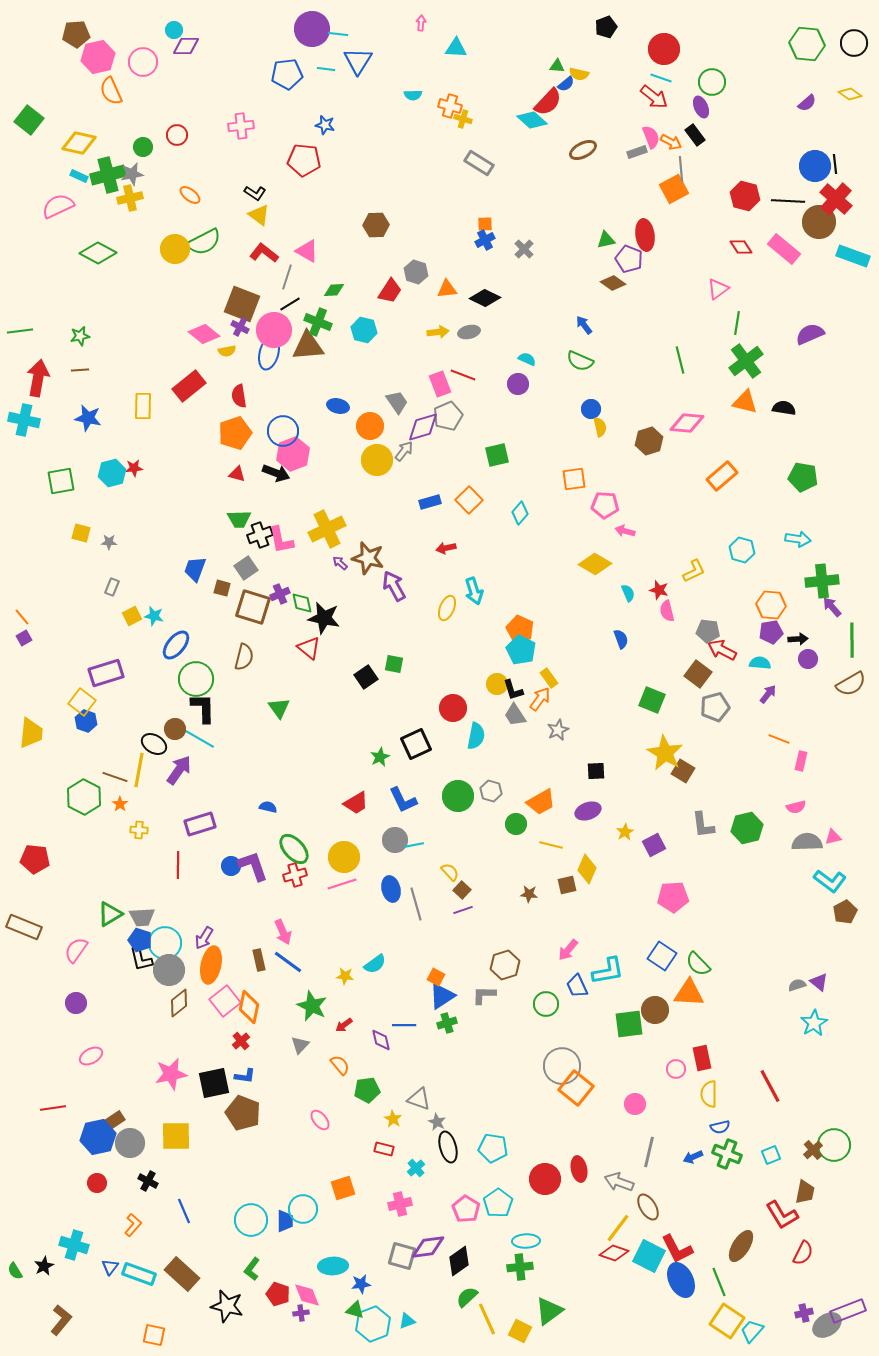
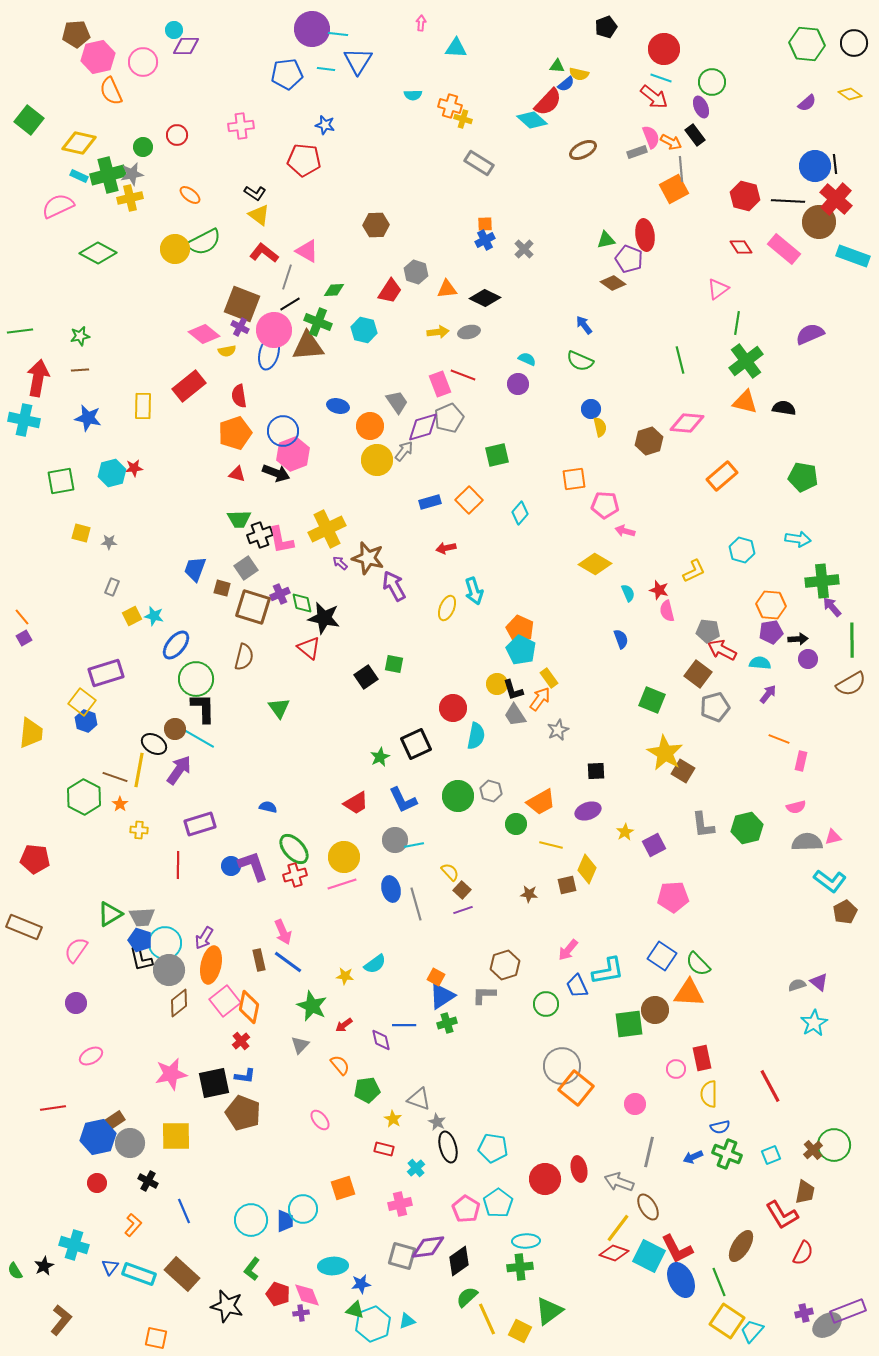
gray pentagon at (448, 416): moved 1 px right, 2 px down
orange square at (154, 1335): moved 2 px right, 3 px down
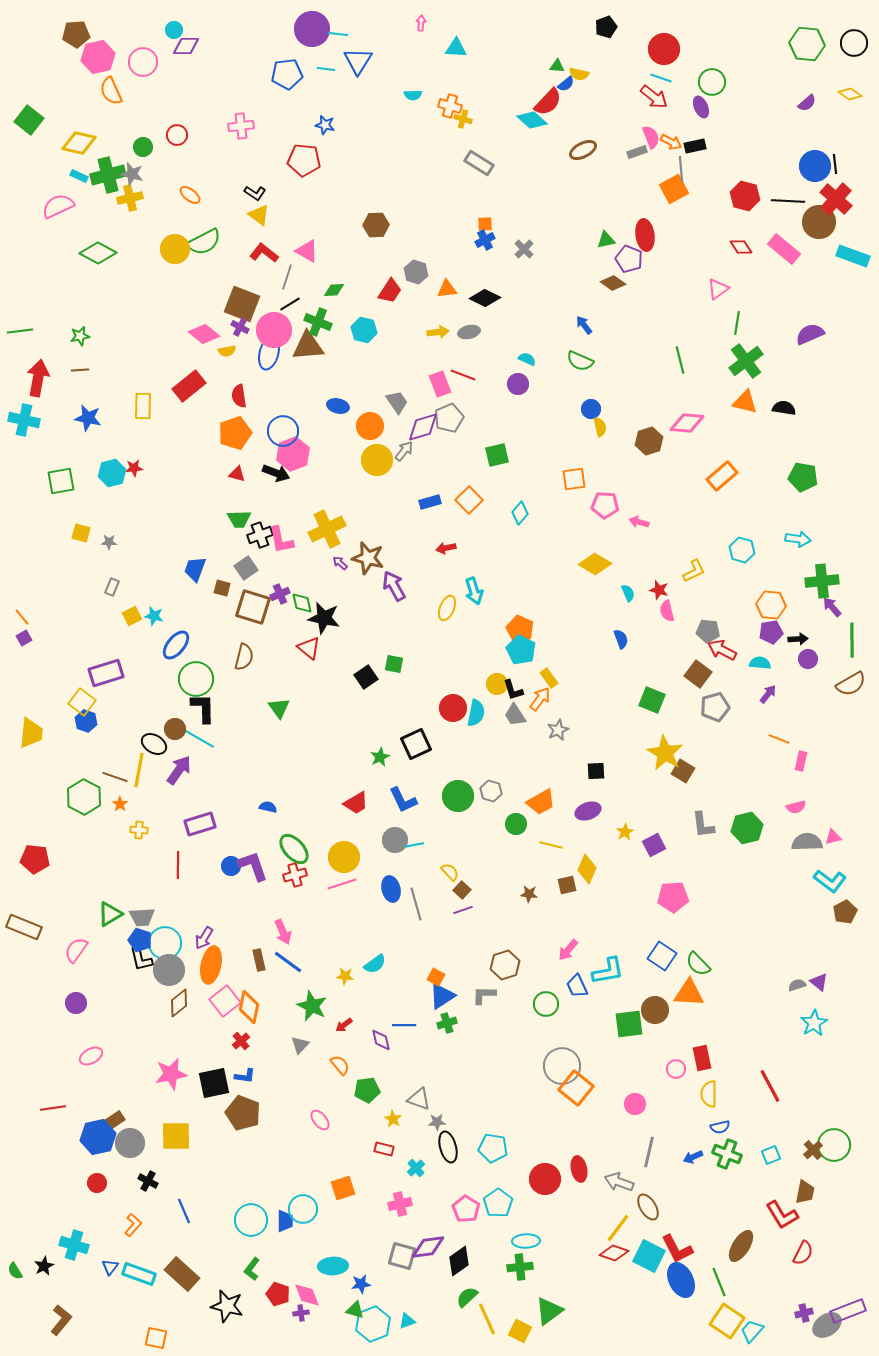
black rectangle at (695, 135): moved 11 px down; rotated 65 degrees counterclockwise
gray star at (132, 174): rotated 25 degrees clockwise
pink arrow at (625, 531): moved 14 px right, 9 px up
cyan semicircle at (476, 736): moved 23 px up
gray star at (437, 1122): rotated 30 degrees counterclockwise
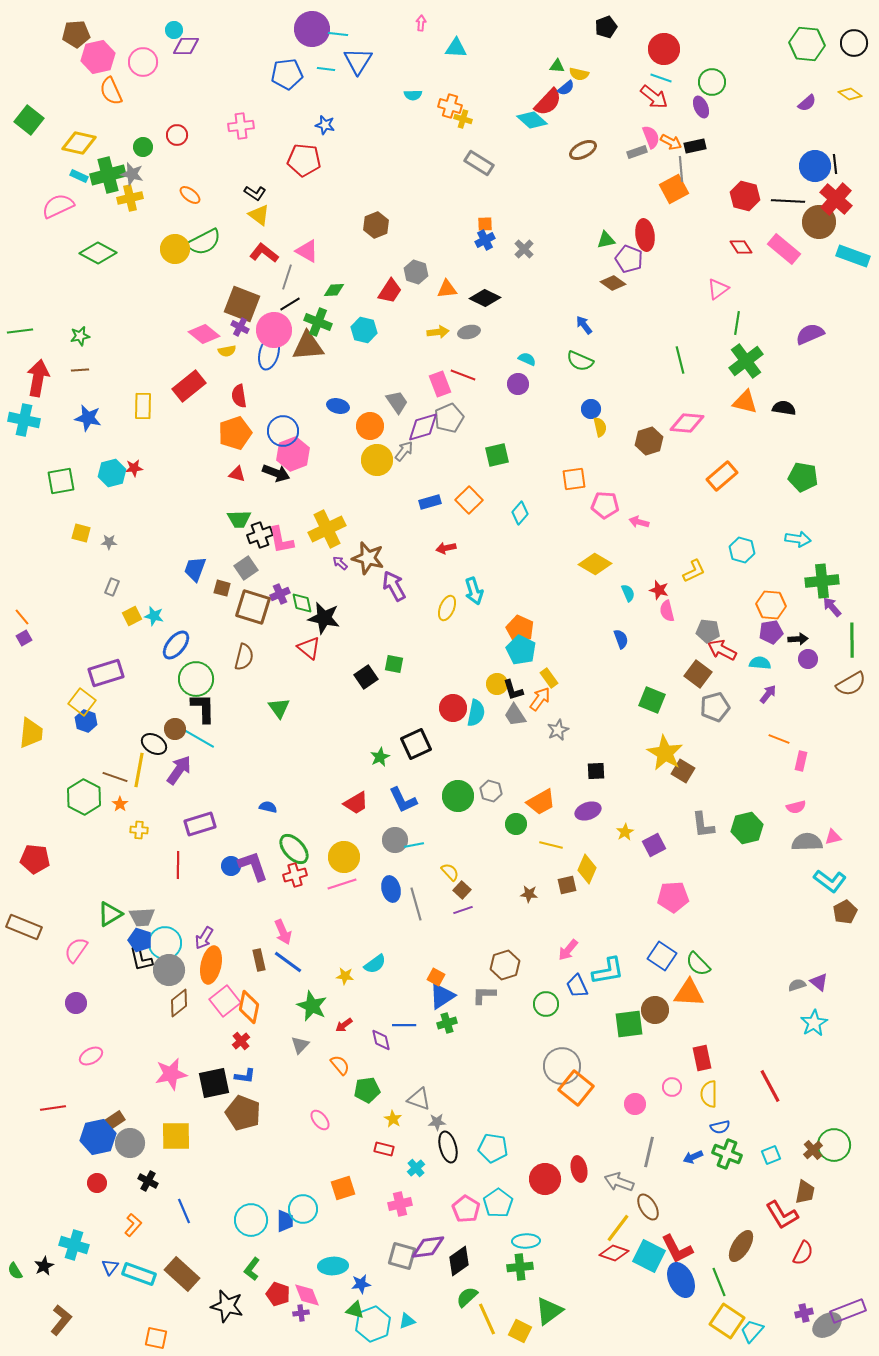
blue semicircle at (566, 84): moved 4 px down
brown hexagon at (376, 225): rotated 20 degrees counterclockwise
pink circle at (676, 1069): moved 4 px left, 18 px down
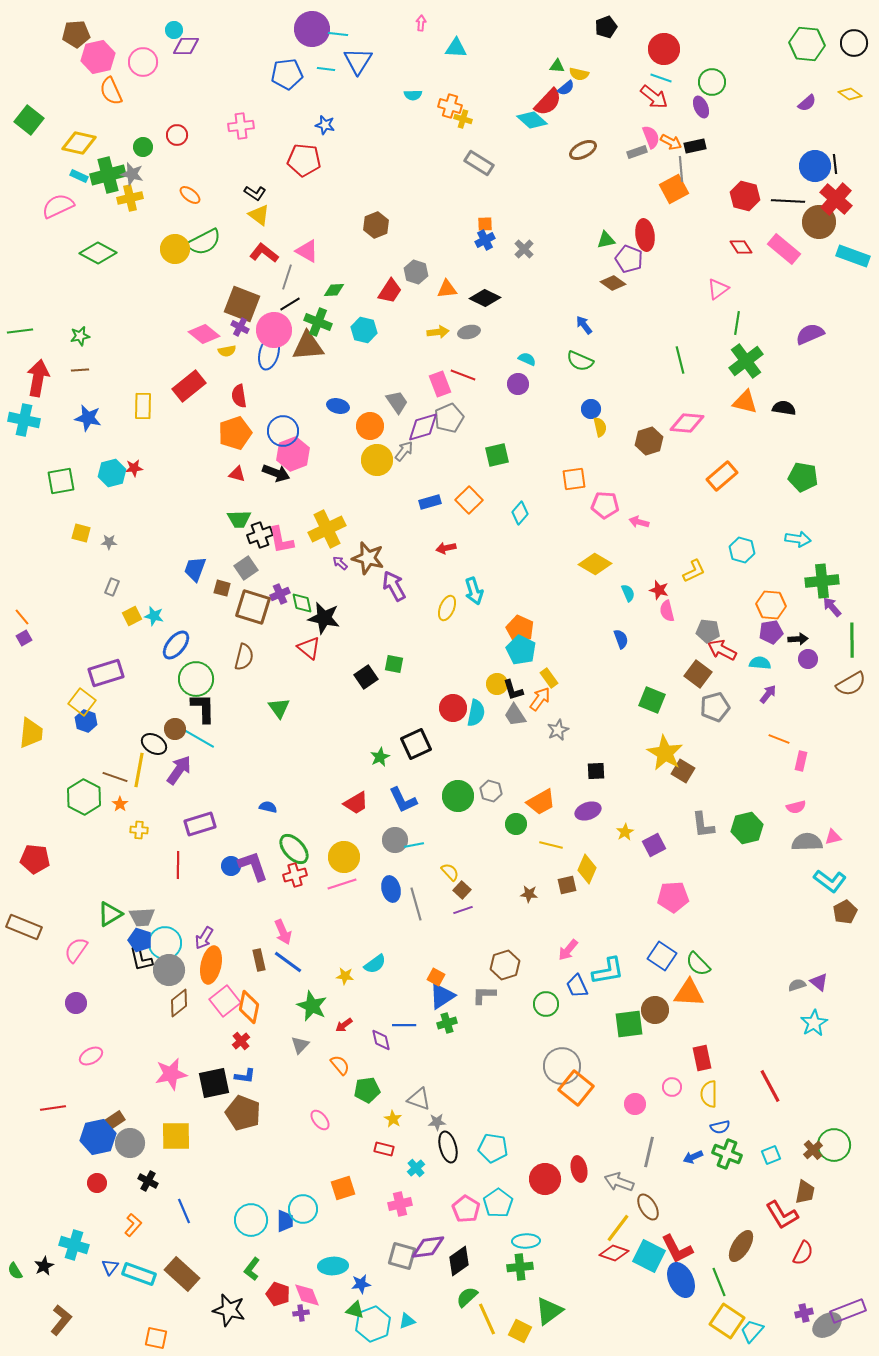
black star at (227, 1306): moved 2 px right, 4 px down
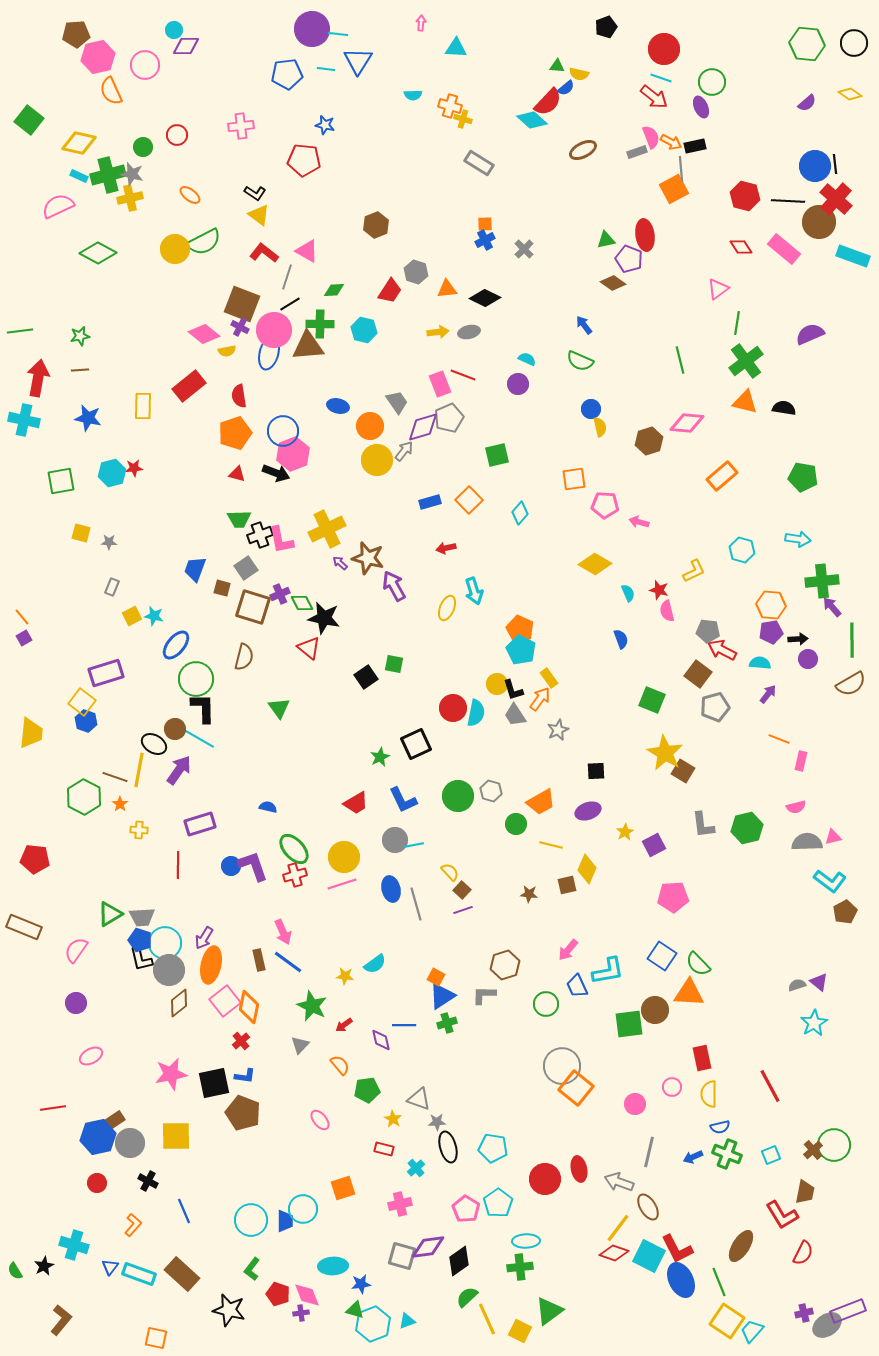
pink circle at (143, 62): moved 2 px right, 3 px down
green cross at (318, 322): moved 2 px right, 2 px down; rotated 20 degrees counterclockwise
green diamond at (302, 603): rotated 15 degrees counterclockwise
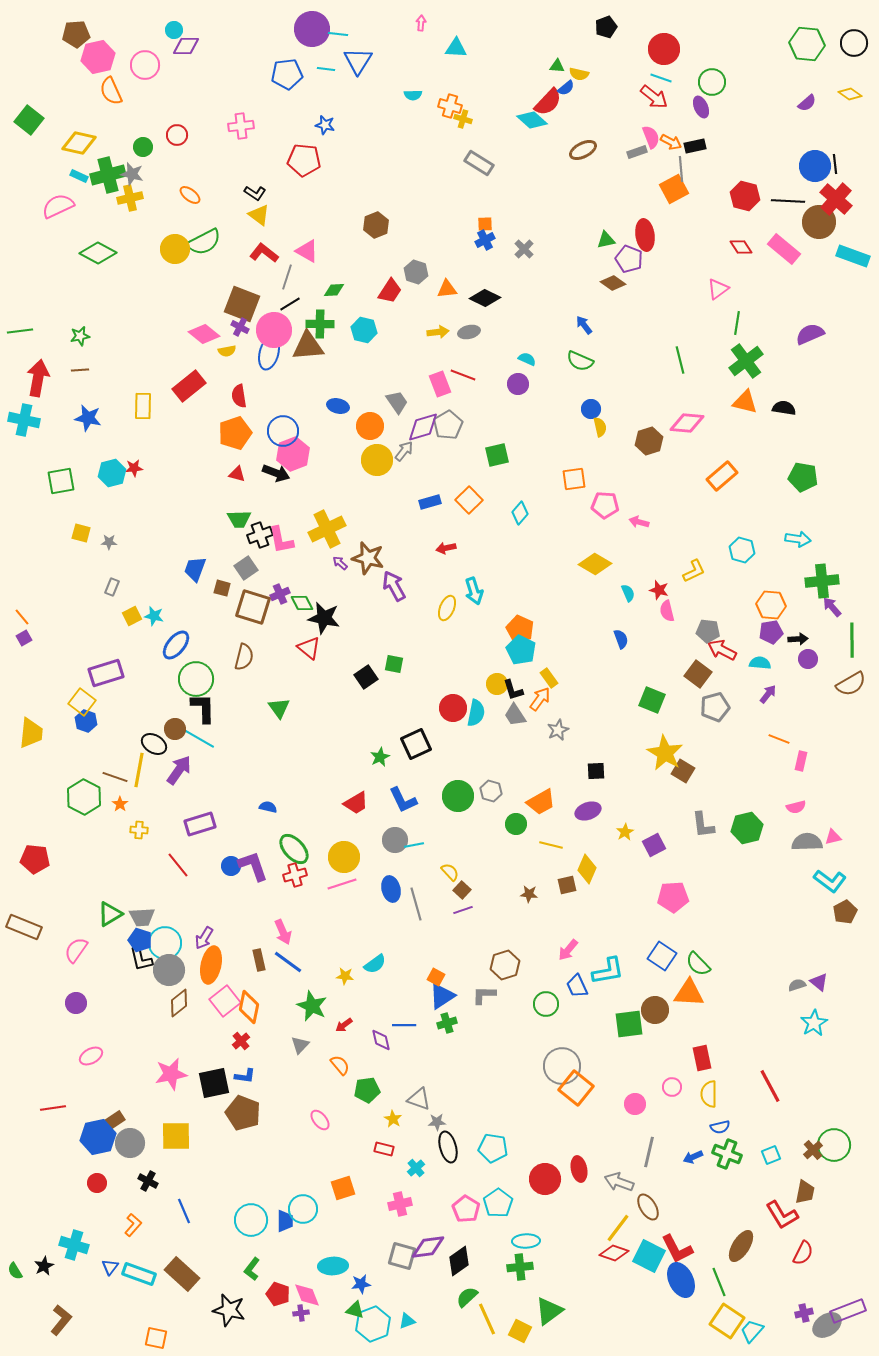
gray pentagon at (449, 418): moved 1 px left, 7 px down; rotated 8 degrees counterclockwise
red line at (178, 865): rotated 40 degrees counterclockwise
